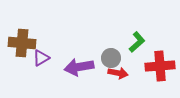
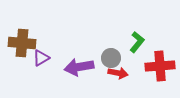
green L-shape: rotated 10 degrees counterclockwise
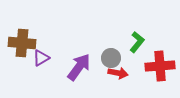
purple arrow: rotated 136 degrees clockwise
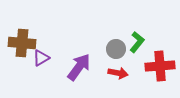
gray circle: moved 5 px right, 9 px up
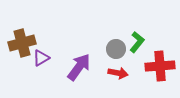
brown cross: rotated 20 degrees counterclockwise
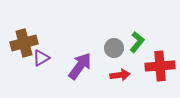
brown cross: moved 2 px right
gray circle: moved 2 px left, 1 px up
purple arrow: moved 1 px right, 1 px up
red arrow: moved 2 px right, 2 px down; rotated 18 degrees counterclockwise
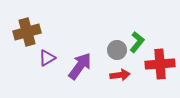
brown cross: moved 3 px right, 11 px up
gray circle: moved 3 px right, 2 px down
purple triangle: moved 6 px right
red cross: moved 2 px up
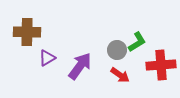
brown cross: rotated 16 degrees clockwise
green L-shape: rotated 20 degrees clockwise
red cross: moved 1 px right, 1 px down
red arrow: rotated 42 degrees clockwise
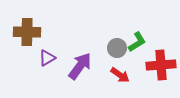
gray circle: moved 2 px up
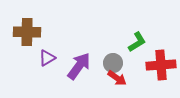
gray circle: moved 4 px left, 15 px down
purple arrow: moved 1 px left
red arrow: moved 3 px left, 3 px down
